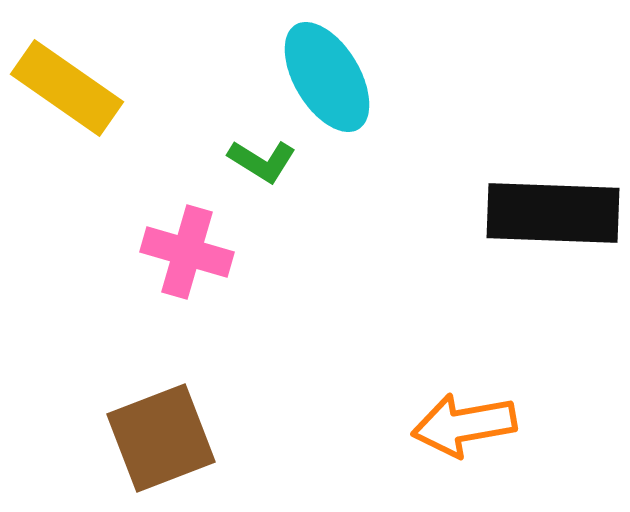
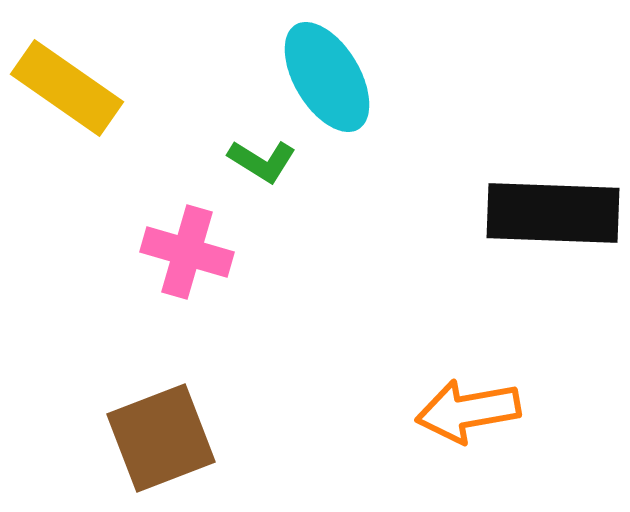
orange arrow: moved 4 px right, 14 px up
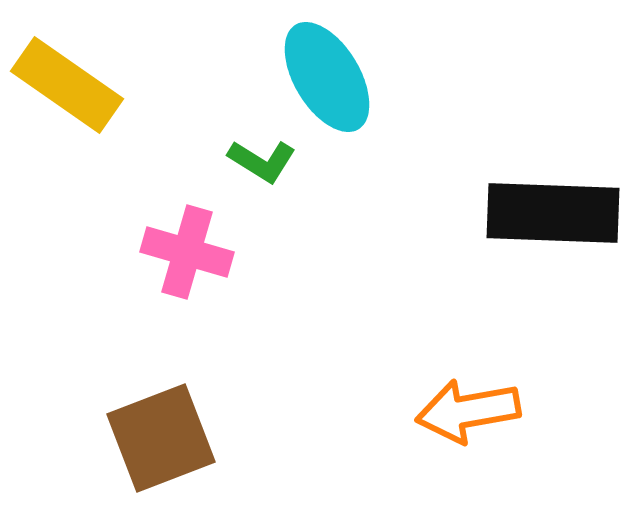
yellow rectangle: moved 3 px up
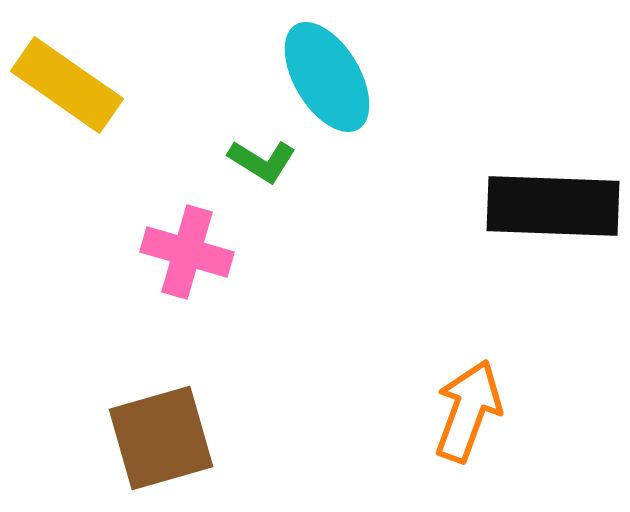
black rectangle: moved 7 px up
orange arrow: rotated 120 degrees clockwise
brown square: rotated 5 degrees clockwise
